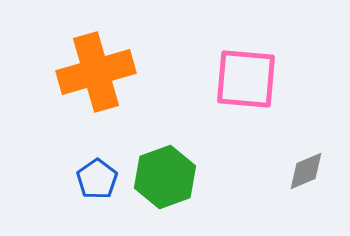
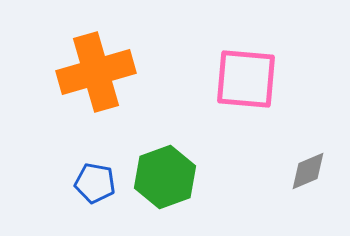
gray diamond: moved 2 px right
blue pentagon: moved 2 px left, 4 px down; rotated 27 degrees counterclockwise
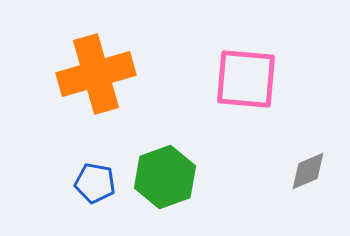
orange cross: moved 2 px down
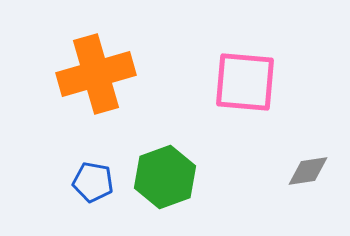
pink square: moved 1 px left, 3 px down
gray diamond: rotated 15 degrees clockwise
blue pentagon: moved 2 px left, 1 px up
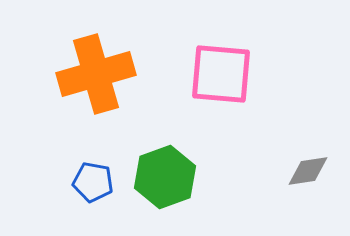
pink square: moved 24 px left, 8 px up
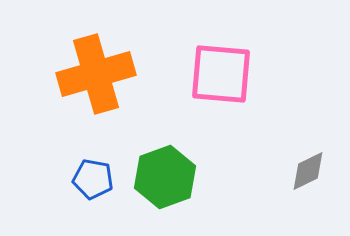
gray diamond: rotated 18 degrees counterclockwise
blue pentagon: moved 3 px up
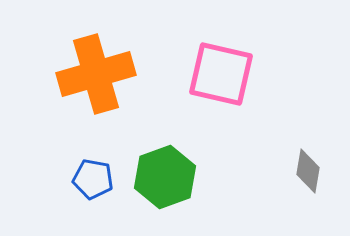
pink square: rotated 8 degrees clockwise
gray diamond: rotated 54 degrees counterclockwise
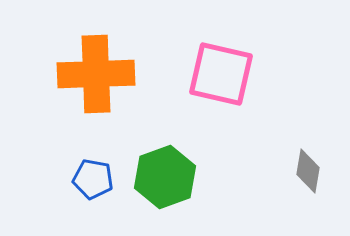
orange cross: rotated 14 degrees clockwise
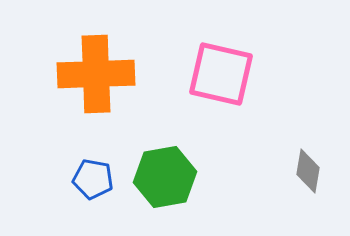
green hexagon: rotated 10 degrees clockwise
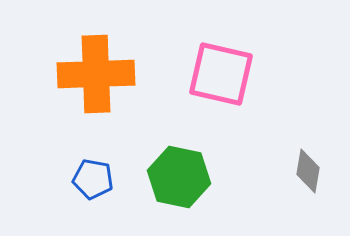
green hexagon: moved 14 px right; rotated 22 degrees clockwise
